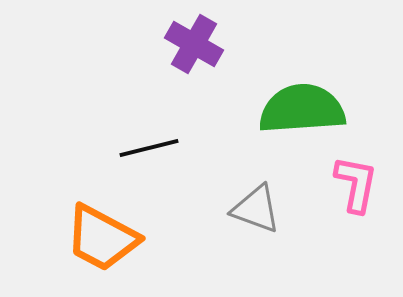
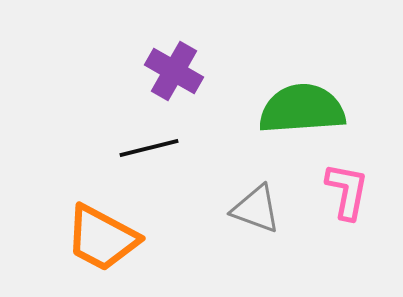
purple cross: moved 20 px left, 27 px down
pink L-shape: moved 9 px left, 7 px down
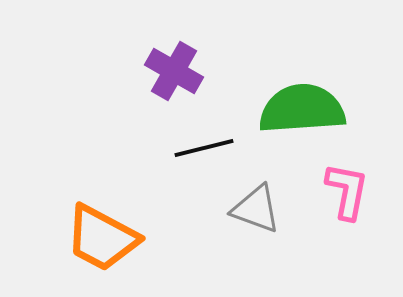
black line: moved 55 px right
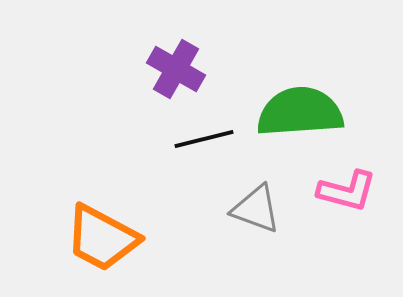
purple cross: moved 2 px right, 2 px up
green semicircle: moved 2 px left, 3 px down
black line: moved 9 px up
pink L-shape: rotated 94 degrees clockwise
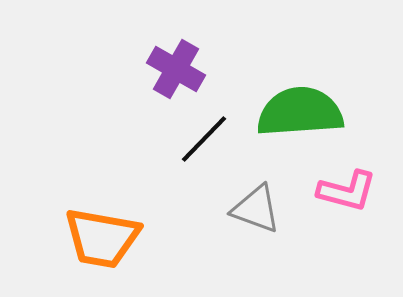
black line: rotated 32 degrees counterclockwise
orange trapezoid: rotated 18 degrees counterclockwise
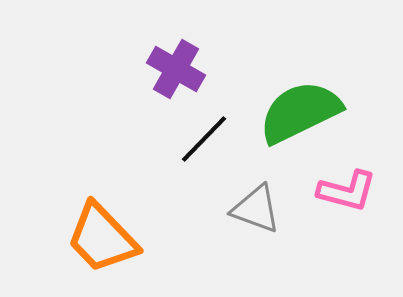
green semicircle: rotated 22 degrees counterclockwise
orange trapezoid: rotated 36 degrees clockwise
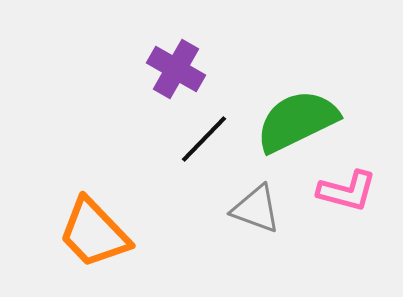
green semicircle: moved 3 px left, 9 px down
orange trapezoid: moved 8 px left, 5 px up
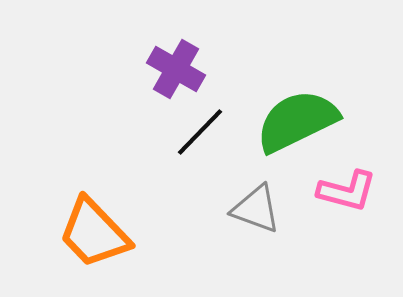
black line: moved 4 px left, 7 px up
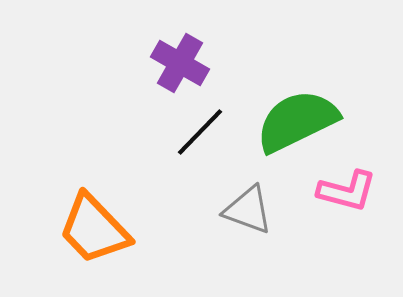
purple cross: moved 4 px right, 6 px up
gray triangle: moved 8 px left, 1 px down
orange trapezoid: moved 4 px up
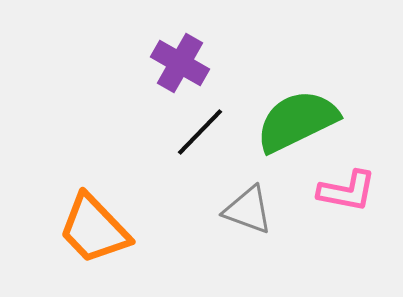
pink L-shape: rotated 4 degrees counterclockwise
